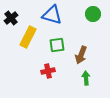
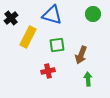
green arrow: moved 2 px right, 1 px down
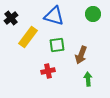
blue triangle: moved 2 px right, 1 px down
yellow rectangle: rotated 10 degrees clockwise
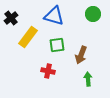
red cross: rotated 24 degrees clockwise
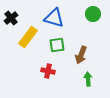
blue triangle: moved 2 px down
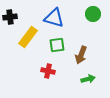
black cross: moved 1 px left, 1 px up; rotated 32 degrees clockwise
green arrow: rotated 80 degrees clockwise
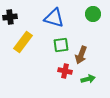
yellow rectangle: moved 5 px left, 5 px down
green square: moved 4 px right
red cross: moved 17 px right
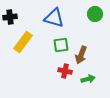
green circle: moved 2 px right
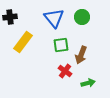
green circle: moved 13 px left, 3 px down
blue triangle: rotated 35 degrees clockwise
red cross: rotated 24 degrees clockwise
green arrow: moved 4 px down
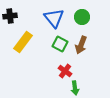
black cross: moved 1 px up
green square: moved 1 px left, 1 px up; rotated 35 degrees clockwise
brown arrow: moved 10 px up
green arrow: moved 13 px left, 5 px down; rotated 96 degrees clockwise
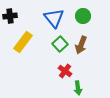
green circle: moved 1 px right, 1 px up
green square: rotated 21 degrees clockwise
green arrow: moved 3 px right
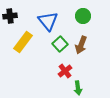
blue triangle: moved 6 px left, 3 px down
red cross: rotated 16 degrees clockwise
